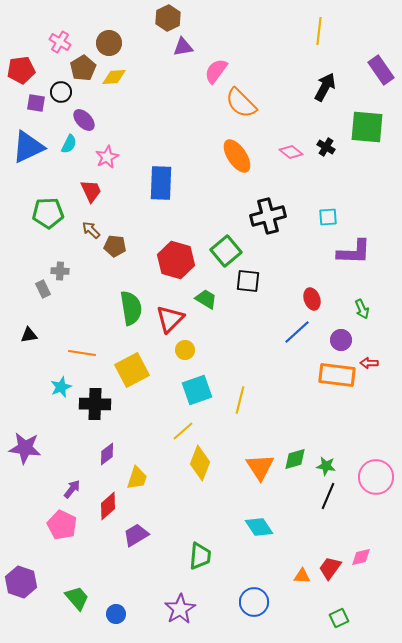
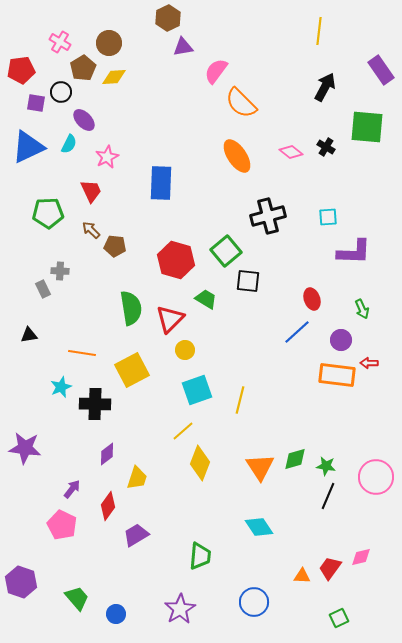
red diamond at (108, 506): rotated 12 degrees counterclockwise
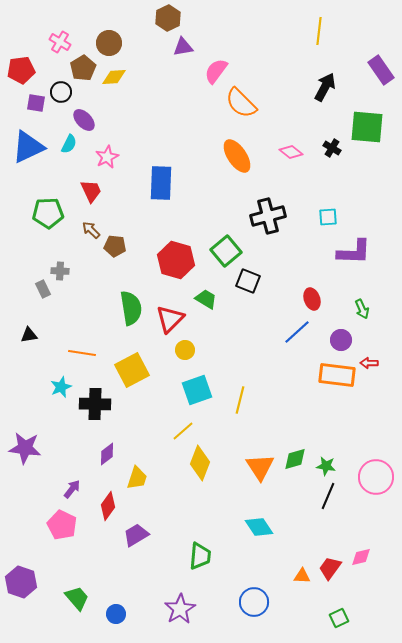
black cross at (326, 147): moved 6 px right, 1 px down
black square at (248, 281): rotated 15 degrees clockwise
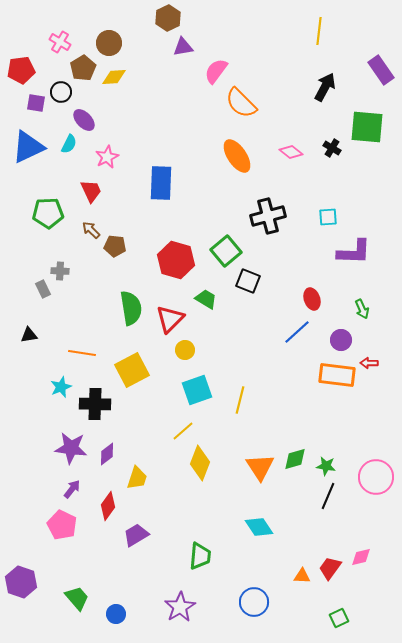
purple star at (25, 448): moved 46 px right
purple star at (180, 609): moved 2 px up
